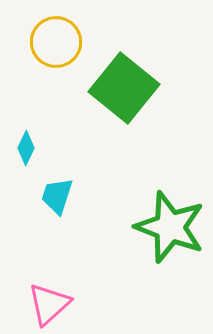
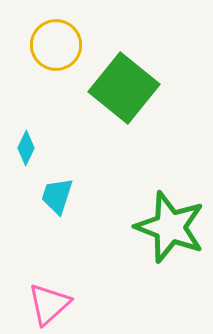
yellow circle: moved 3 px down
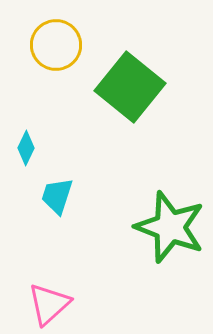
green square: moved 6 px right, 1 px up
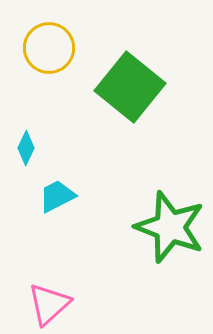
yellow circle: moved 7 px left, 3 px down
cyan trapezoid: rotated 45 degrees clockwise
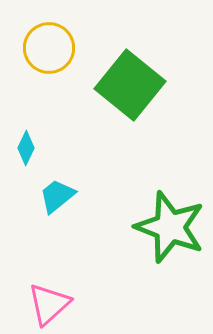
green square: moved 2 px up
cyan trapezoid: rotated 12 degrees counterclockwise
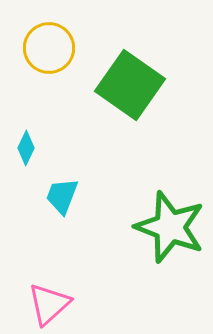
green square: rotated 4 degrees counterclockwise
cyan trapezoid: moved 5 px right; rotated 30 degrees counterclockwise
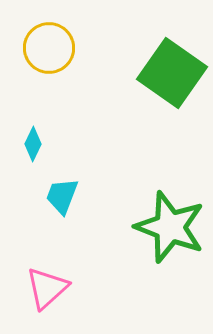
green square: moved 42 px right, 12 px up
cyan diamond: moved 7 px right, 4 px up
pink triangle: moved 2 px left, 16 px up
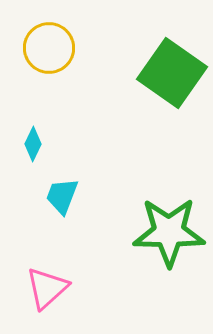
green star: moved 1 px left, 5 px down; rotated 20 degrees counterclockwise
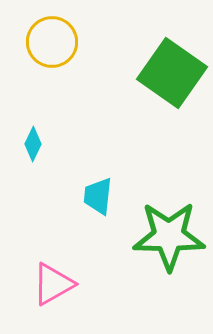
yellow circle: moved 3 px right, 6 px up
cyan trapezoid: moved 36 px right; rotated 15 degrees counterclockwise
green star: moved 4 px down
pink triangle: moved 6 px right, 4 px up; rotated 12 degrees clockwise
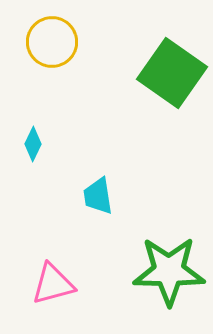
cyan trapezoid: rotated 15 degrees counterclockwise
green star: moved 35 px down
pink triangle: rotated 15 degrees clockwise
